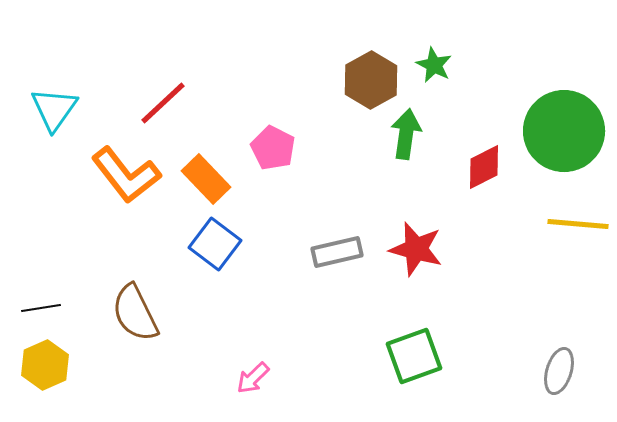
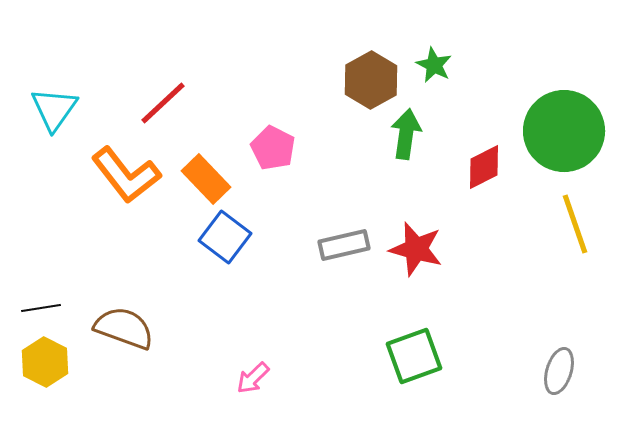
yellow line: moved 3 px left; rotated 66 degrees clockwise
blue square: moved 10 px right, 7 px up
gray rectangle: moved 7 px right, 7 px up
brown semicircle: moved 11 px left, 15 px down; rotated 136 degrees clockwise
yellow hexagon: moved 3 px up; rotated 9 degrees counterclockwise
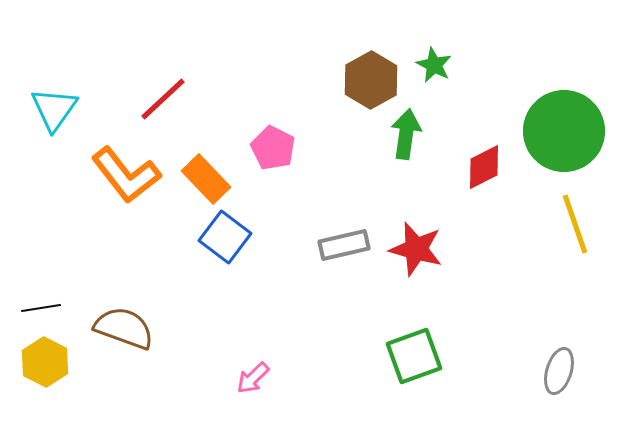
red line: moved 4 px up
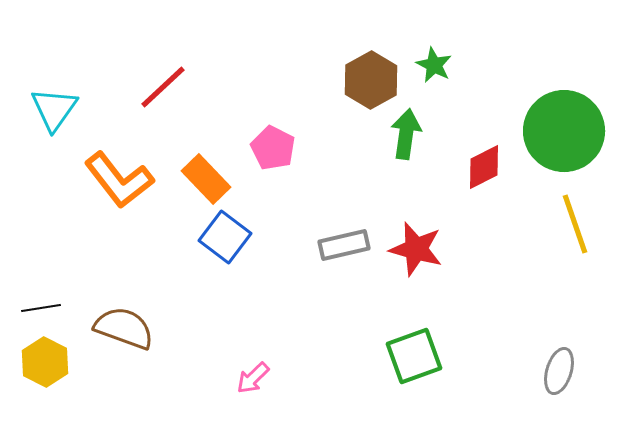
red line: moved 12 px up
orange L-shape: moved 7 px left, 5 px down
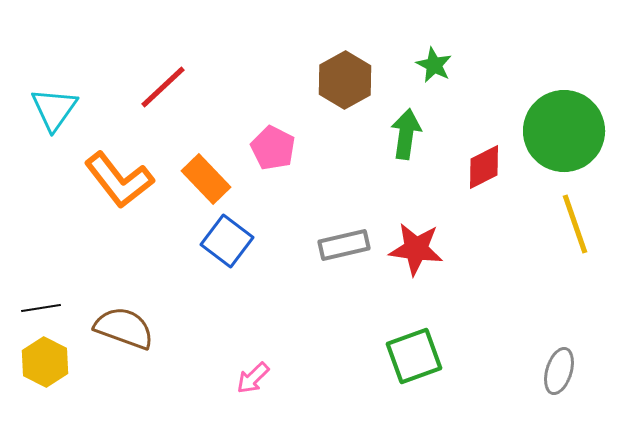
brown hexagon: moved 26 px left
blue square: moved 2 px right, 4 px down
red star: rotated 8 degrees counterclockwise
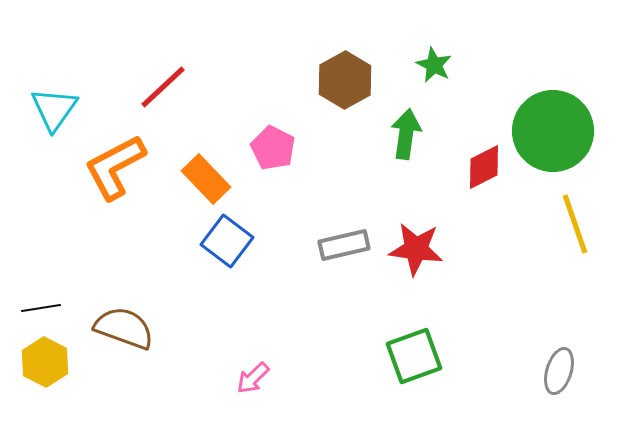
green circle: moved 11 px left
orange L-shape: moved 4 px left, 13 px up; rotated 100 degrees clockwise
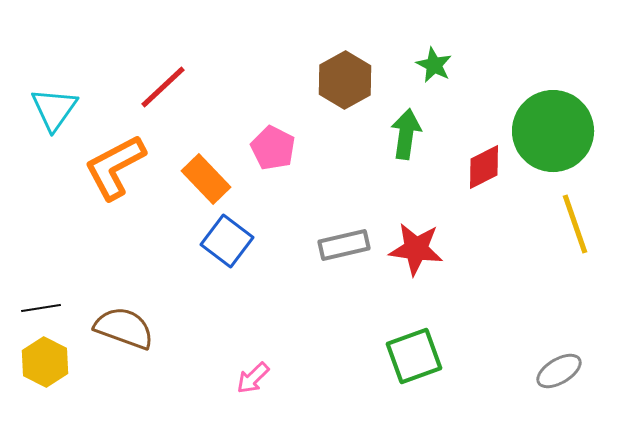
gray ellipse: rotated 42 degrees clockwise
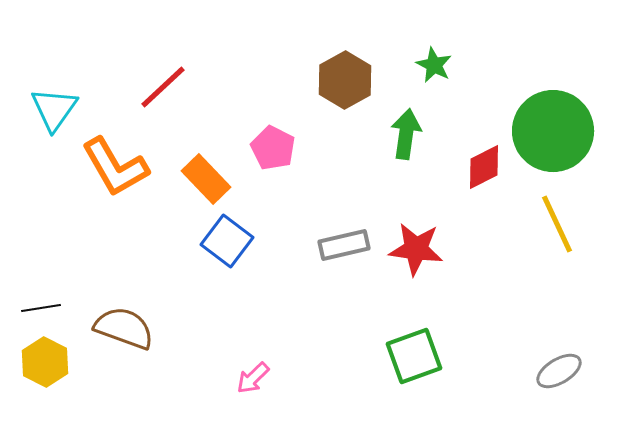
orange L-shape: rotated 92 degrees counterclockwise
yellow line: moved 18 px left; rotated 6 degrees counterclockwise
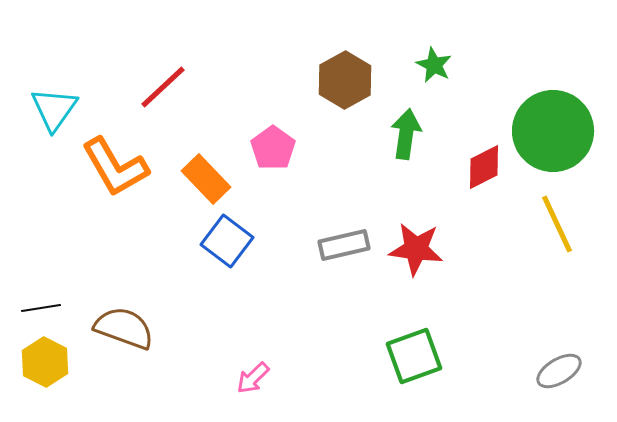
pink pentagon: rotated 9 degrees clockwise
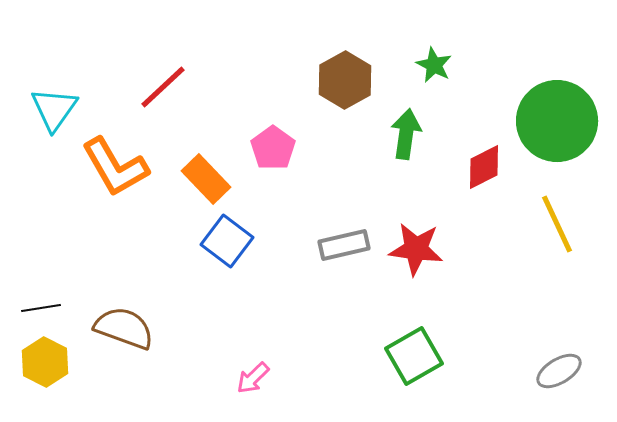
green circle: moved 4 px right, 10 px up
green square: rotated 10 degrees counterclockwise
